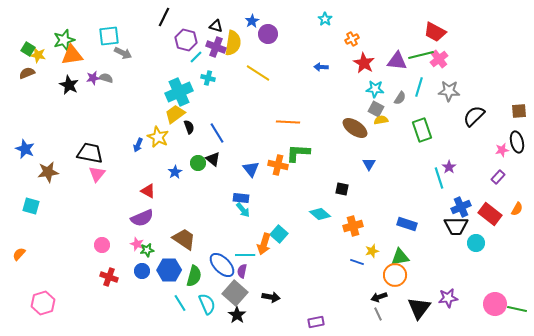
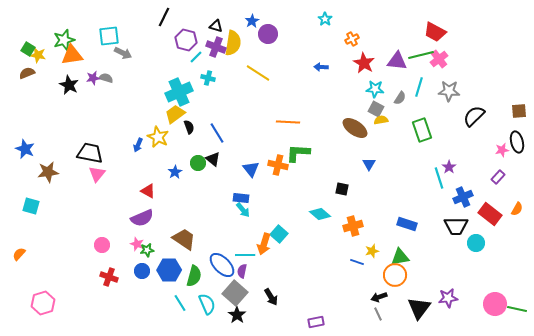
blue cross at (461, 207): moved 2 px right, 10 px up
black arrow at (271, 297): rotated 48 degrees clockwise
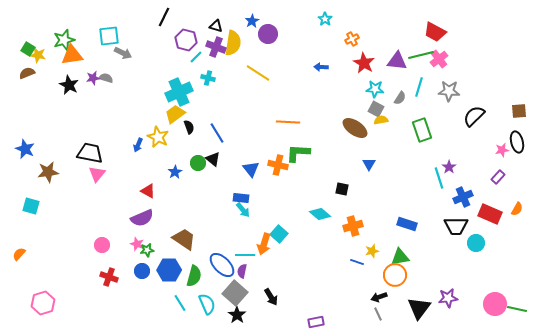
red rectangle at (490, 214): rotated 15 degrees counterclockwise
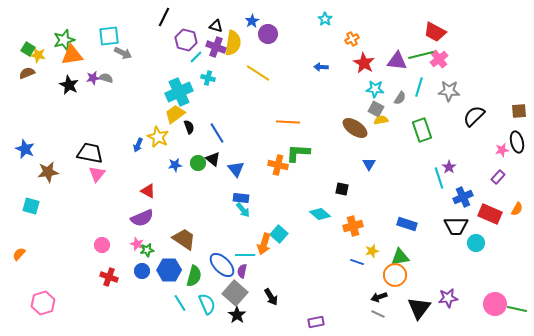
blue triangle at (251, 169): moved 15 px left
blue star at (175, 172): moved 7 px up; rotated 24 degrees clockwise
gray line at (378, 314): rotated 40 degrees counterclockwise
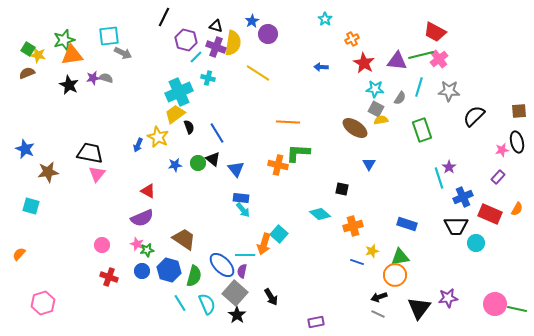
blue hexagon at (169, 270): rotated 15 degrees clockwise
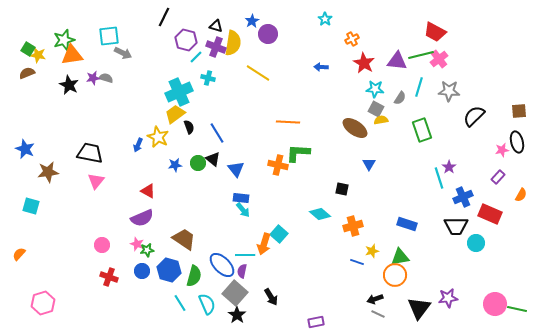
pink triangle at (97, 174): moved 1 px left, 7 px down
orange semicircle at (517, 209): moved 4 px right, 14 px up
black arrow at (379, 297): moved 4 px left, 2 px down
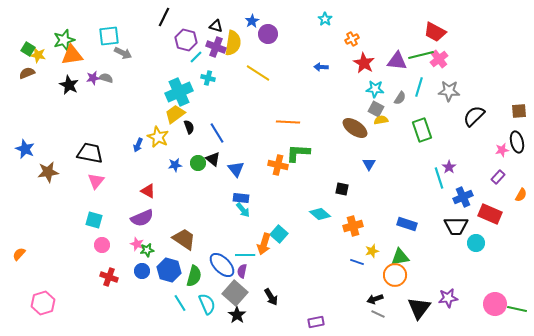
cyan square at (31, 206): moved 63 px right, 14 px down
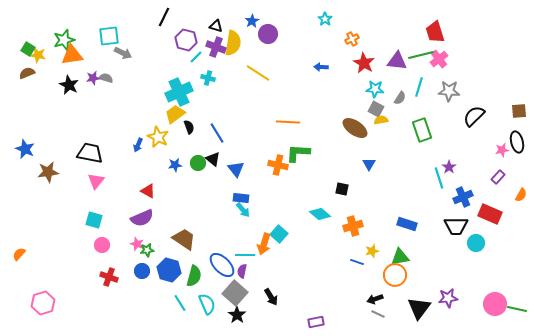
red trapezoid at (435, 32): rotated 45 degrees clockwise
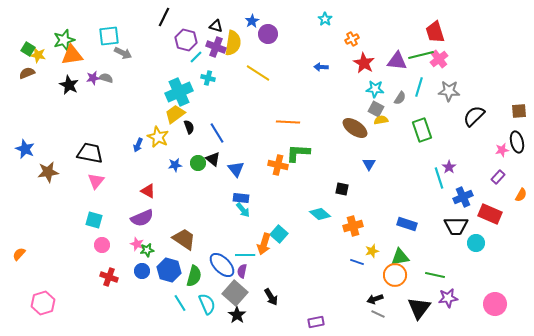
green line at (517, 309): moved 82 px left, 34 px up
